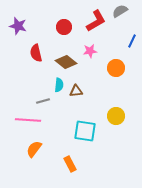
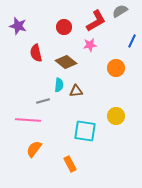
pink star: moved 6 px up
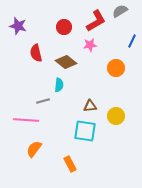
brown triangle: moved 14 px right, 15 px down
pink line: moved 2 px left
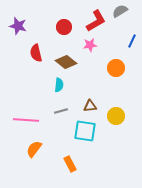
gray line: moved 18 px right, 10 px down
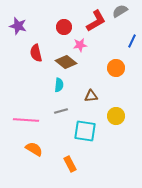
pink star: moved 10 px left
brown triangle: moved 1 px right, 10 px up
orange semicircle: rotated 84 degrees clockwise
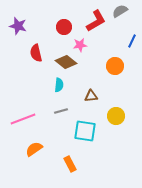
orange circle: moved 1 px left, 2 px up
pink line: moved 3 px left, 1 px up; rotated 25 degrees counterclockwise
orange semicircle: rotated 66 degrees counterclockwise
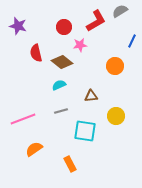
brown diamond: moved 4 px left
cyan semicircle: rotated 120 degrees counterclockwise
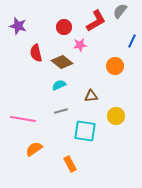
gray semicircle: rotated 21 degrees counterclockwise
pink line: rotated 30 degrees clockwise
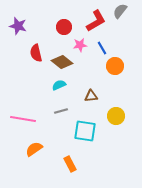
blue line: moved 30 px left, 7 px down; rotated 56 degrees counterclockwise
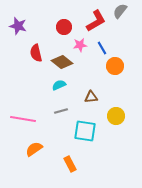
brown triangle: moved 1 px down
